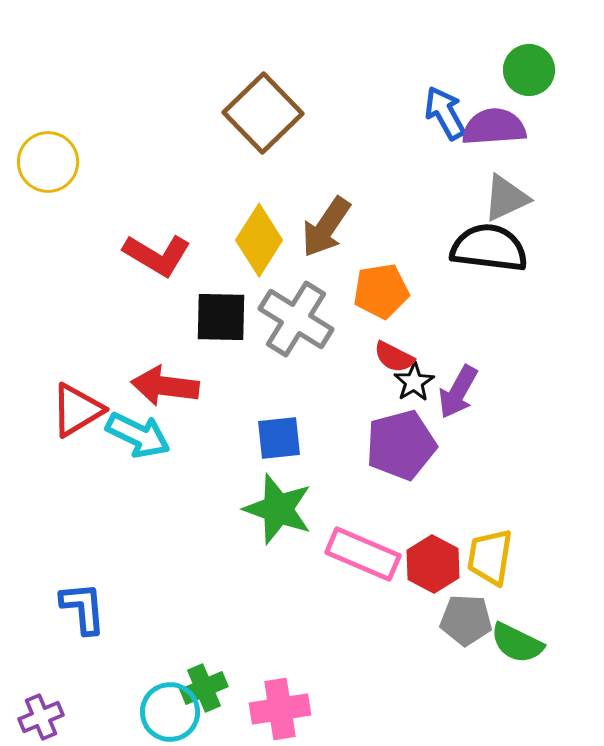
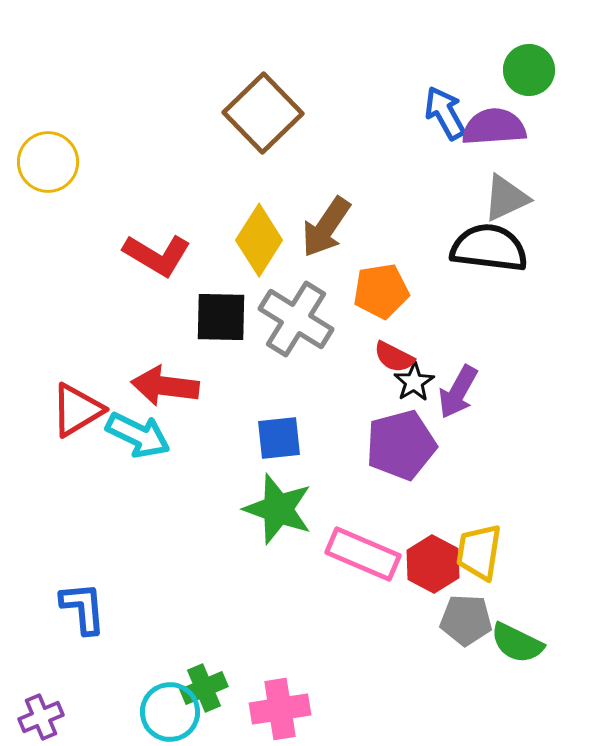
yellow trapezoid: moved 11 px left, 5 px up
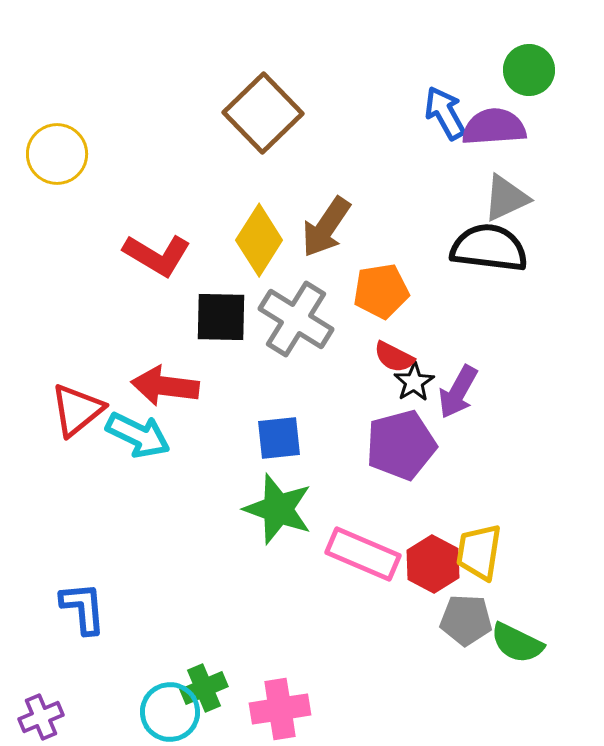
yellow circle: moved 9 px right, 8 px up
red triangle: rotated 8 degrees counterclockwise
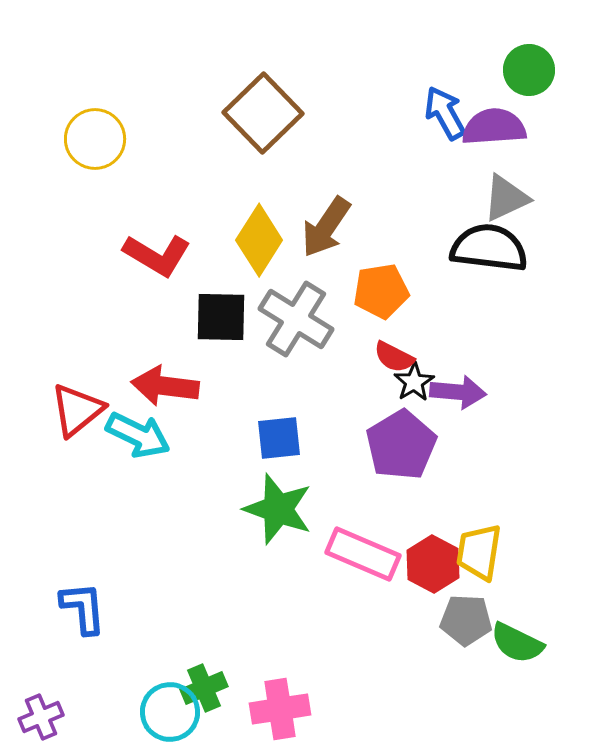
yellow circle: moved 38 px right, 15 px up
purple arrow: rotated 114 degrees counterclockwise
purple pentagon: rotated 16 degrees counterclockwise
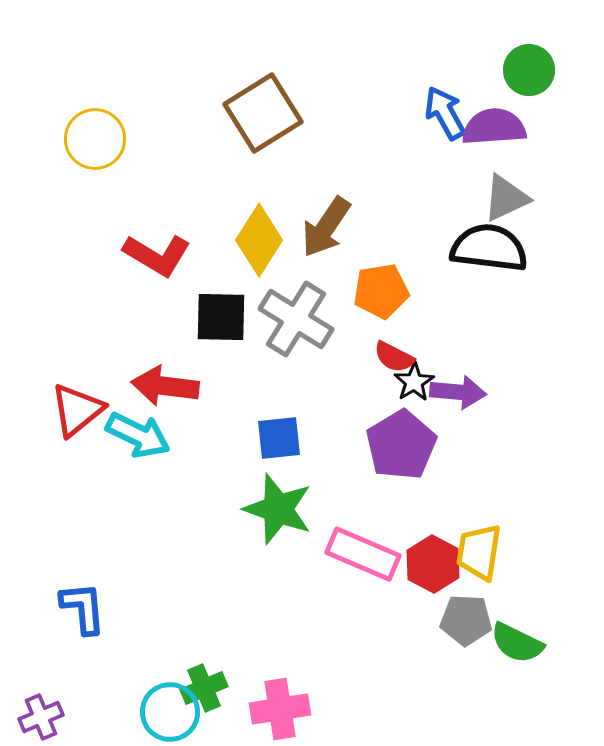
brown square: rotated 12 degrees clockwise
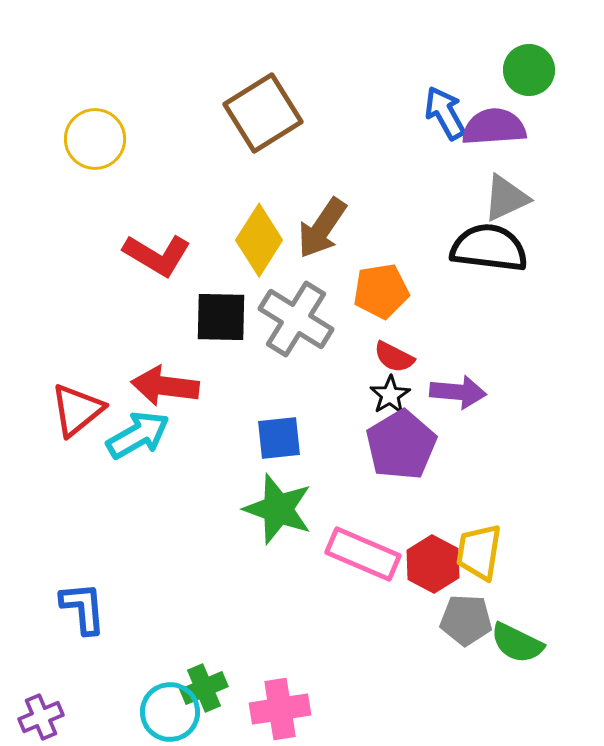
brown arrow: moved 4 px left, 1 px down
black star: moved 24 px left, 13 px down
cyan arrow: rotated 56 degrees counterclockwise
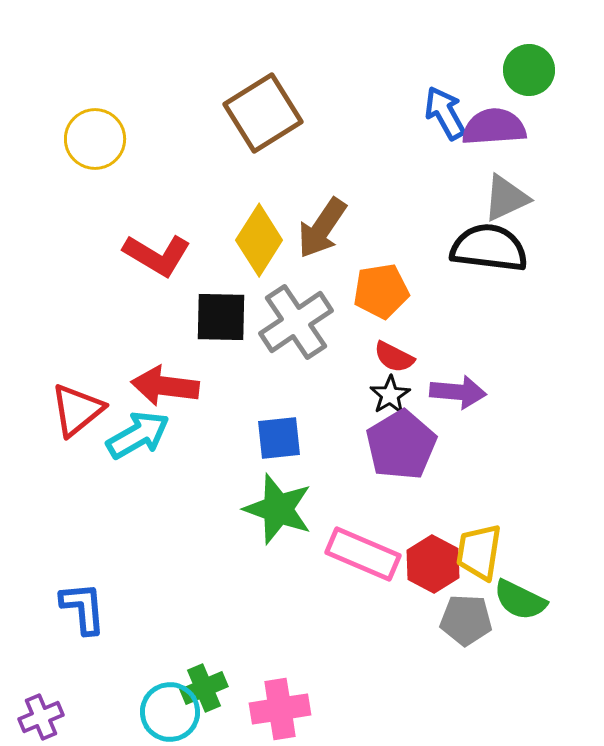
gray cross: moved 3 px down; rotated 24 degrees clockwise
green semicircle: moved 3 px right, 43 px up
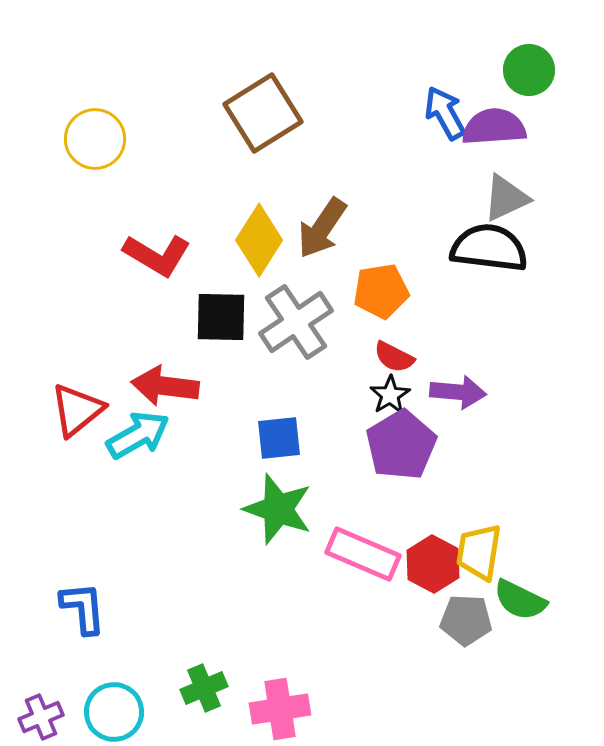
cyan circle: moved 56 px left
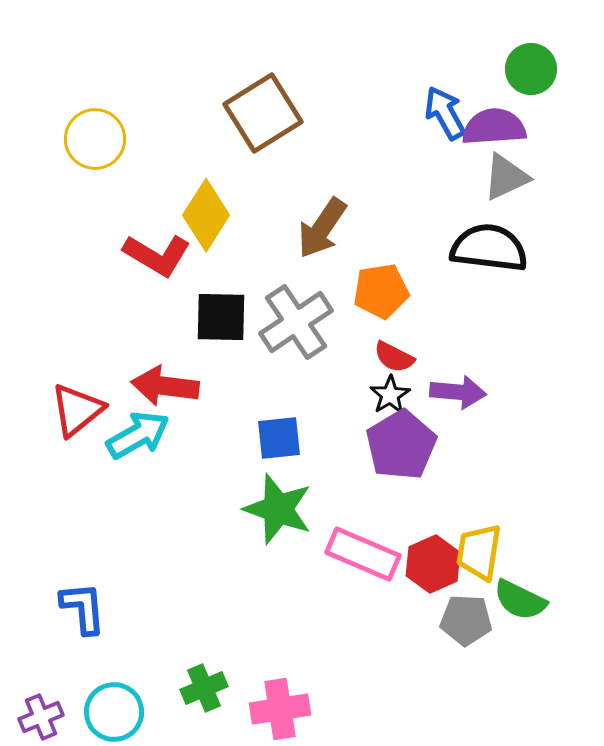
green circle: moved 2 px right, 1 px up
gray triangle: moved 21 px up
yellow diamond: moved 53 px left, 25 px up
red hexagon: rotated 8 degrees clockwise
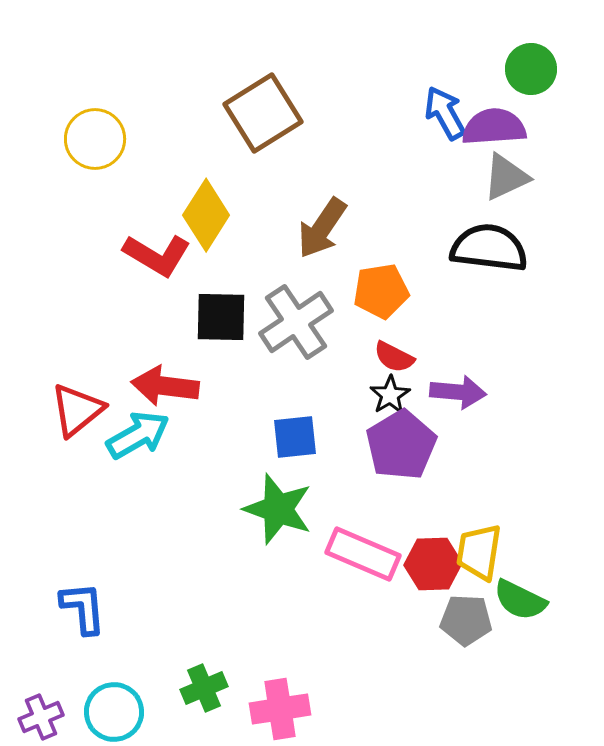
blue square: moved 16 px right, 1 px up
red hexagon: rotated 22 degrees clockwise
